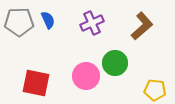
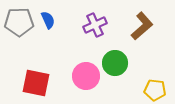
purple cross: moved 3 px right, 2 px down
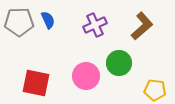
green circle: moved 4 px right
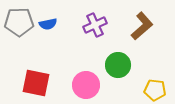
blue semicircle: moved 4 px down; rotated 102 degrees clockwise
green circle: moved 1 px left, 2 px down
pink circle: moved 9 px down
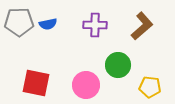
purple cross: rotated 25 degrees clockwise
yellow pentagon: moved 5 px left, 3 px up
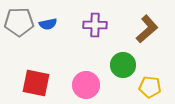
brown L-shape: moved 5 px right, 3 px down
green circle: moved 5 px right
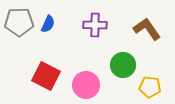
blue semicircle: rotated 54 degrees counterclockwise
brown L-shape: rotated 84 degrees counterclockwise
red square: moved 10 px right, 7 px up; rotated 16 degrees clockwise
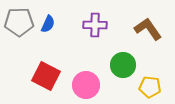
brown L-shape: moved 1 px right
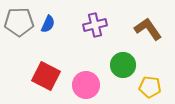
purple cross: rotated 15 degrees counterclockwise
